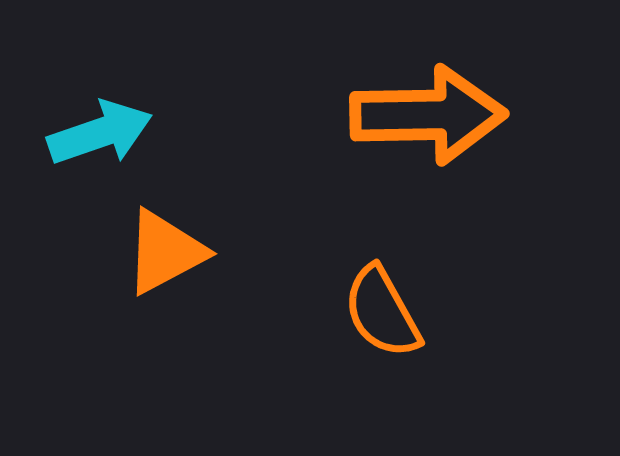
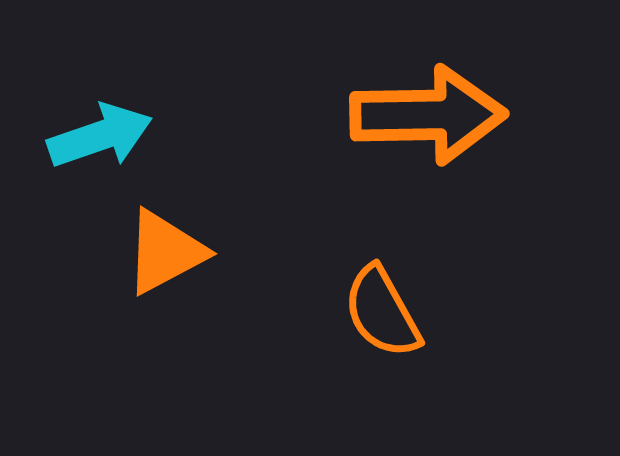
cyan arrow: moved 3 px down
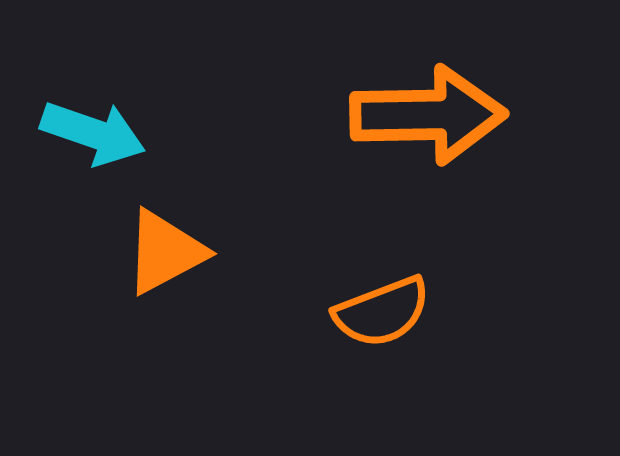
cyan arrow: moved 7 px left, 3 px up; rotated 38 degrees clockwise
orange semicircle: rotated 82 degrees counterclockwise
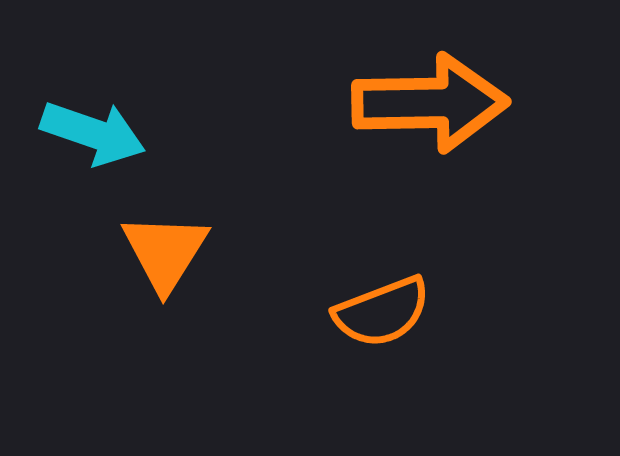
orange arrow: moved 2 px right, 12 px up
orange triangle: rotated 30 degrees counterclockwise
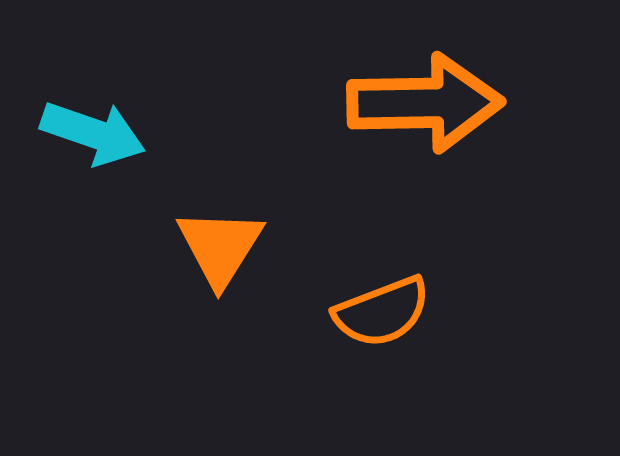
orange arrow: moved 5 px left
orange triangle: moved 55 px right, 5 px up
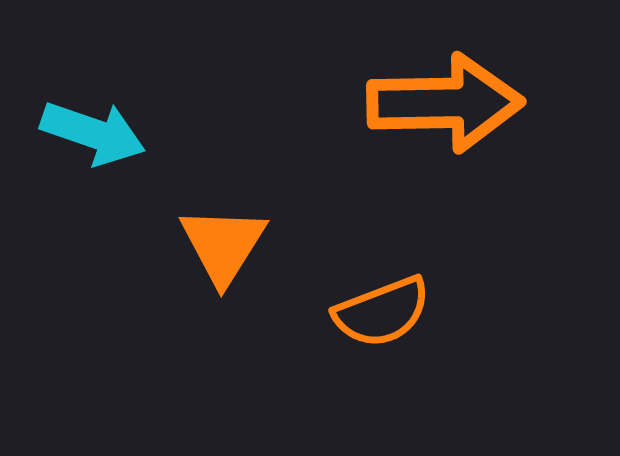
orange arrow: moved 20 px right
orange triangle: moved 3 px right, 2 px up
